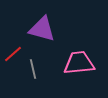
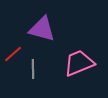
pink trapezoid: rotated 16 degrees counterclockwise
gray line: rotated 12 degrees clockwise
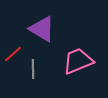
purple triangle: rotated 16 degrees clockwise
pink trapezoid: moved 1 px left, 2 px up
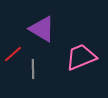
pink trapezoid: moved 3 px right, 4 px up
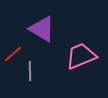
pink trapezoid: moved 1 px up
gray line: moved 3 px left, 2 px down
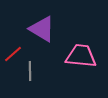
pink trapezoid: rotated 28 degrees clockwise
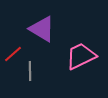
pink trapezoid: rotated 32 degrees counterclockwise
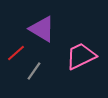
red line: moved 3 px right, 1 px up
gray line: moved 4 px right; rotated 36 degrees clockwise
